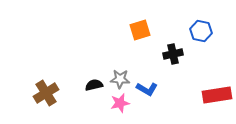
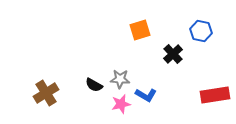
black cross: rotated 30 degrees counterclockwise
black semicircle: rotated 138 degrees counterclockwise
blue L-shape: moved 1 px left, 6 px down
red rectangle: moved 2 px left
pink star: moved 1 px right, 1 px down
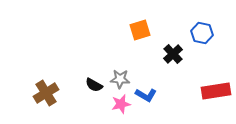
blue hexagon: moved 1 px right, 2 px down
red rectangle: moved 1 px right, 4 px up
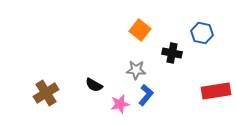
orange square: rotated 35 degrees counterclockwise
black cross: moved 1 px left, 1 px up; rotated 36 degrees counterclockwise
gray star: moved 16 px right, 9 px up
blue L-shape: rotated 80 degrees counterclockwise
pink star: moved 1 px left
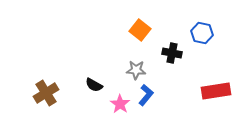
pink star: rotated 24 degrees counterclockwise
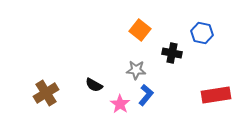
red rectangle: moved 4 px down
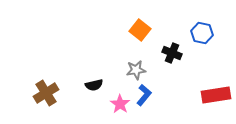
black cross: rotated 12 degrees clockwise
gray star: rotated 12 degrees counterclockwise
black semicircle: rotated 42 degrees counterclockwise
blue L-shape: moved 2 px left
